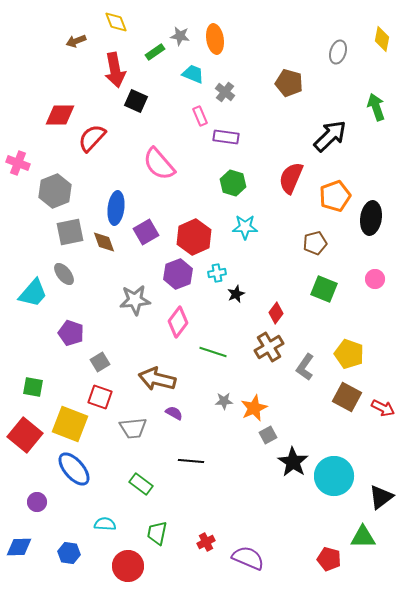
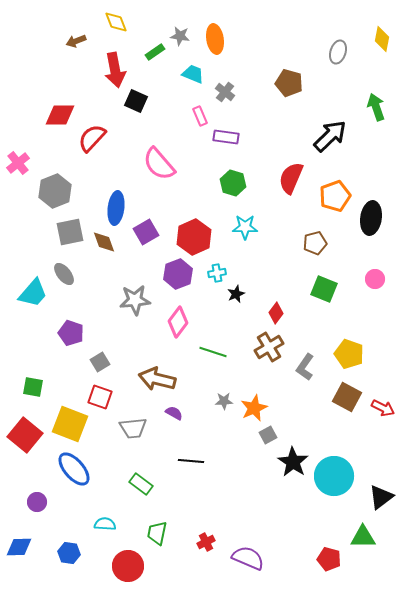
pink cross at (18, 163): rotated 30 degrees clockwise
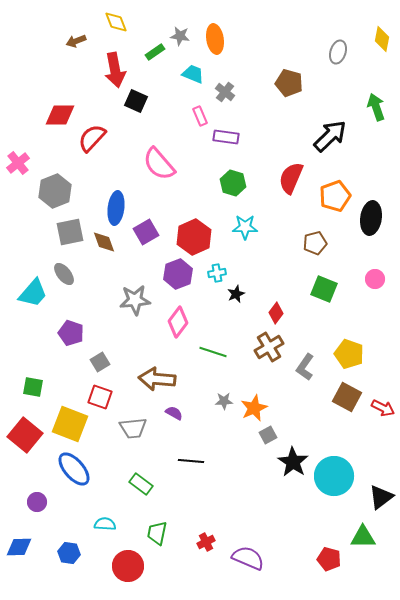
brown arrow at (157, 379): rotated 9 degrees counterclockwise
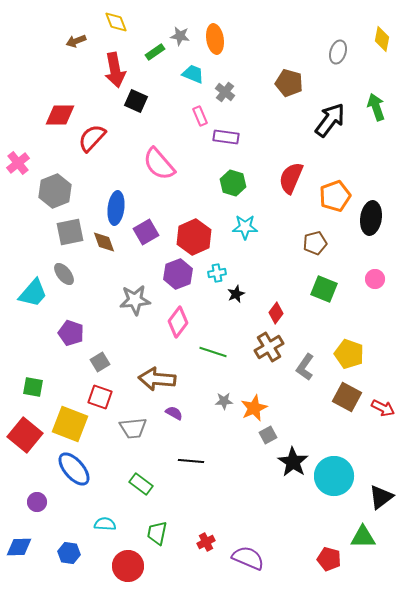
black arrow at (330, 136): moved 16 px up; rotated 9 degrees counterclockwise
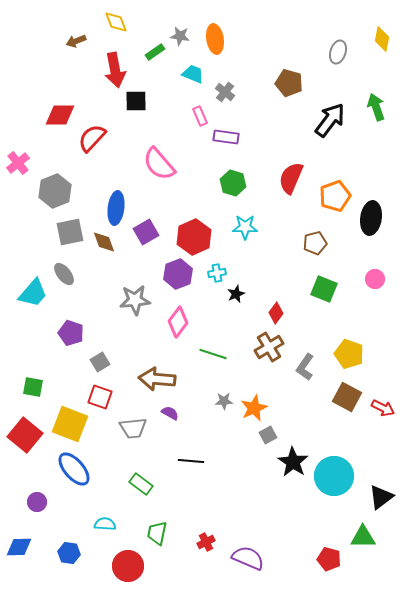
black square at (136, 101): rotated 25 degrees counterclockwise
green line at (213, 352): moved 2 px down
purple semicircle at (174, 413): moved 4 px left
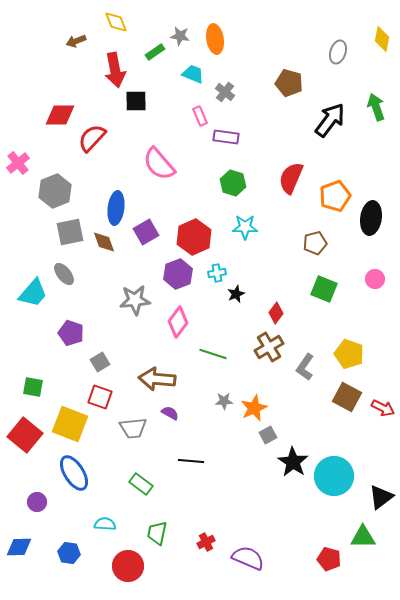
blue ellipse at (74, 469): moved 4 px down; rotated 9 degrees clockwise
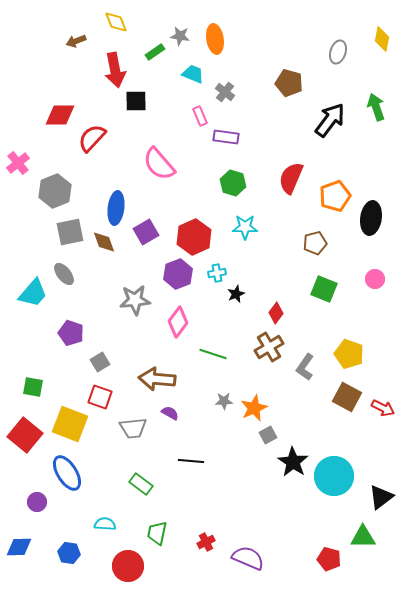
blue ellipse at (74, 473): moved 7 px left
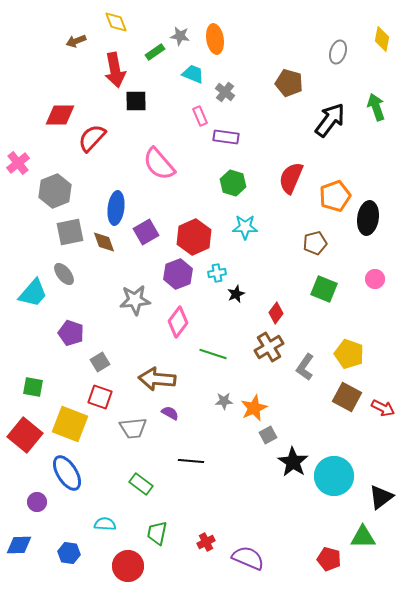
black ellipse at (371, 218): moved 3 px left
blue diamond at (19, 547): moved 2 px up
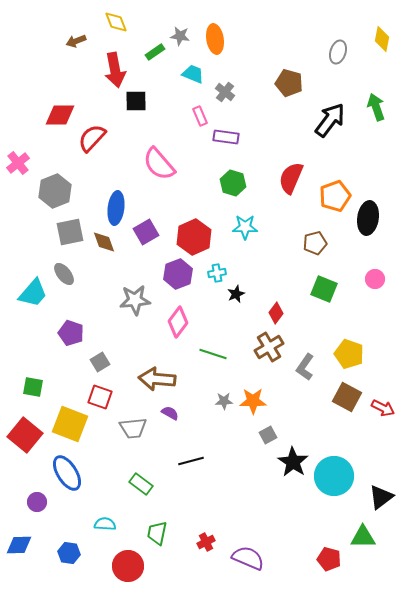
orange star at (254, 408): moved 1 px left, 7 px up; rotated 24 degrees clockwise
black line at (191, 461): rotated 20 degrees counterclockwise
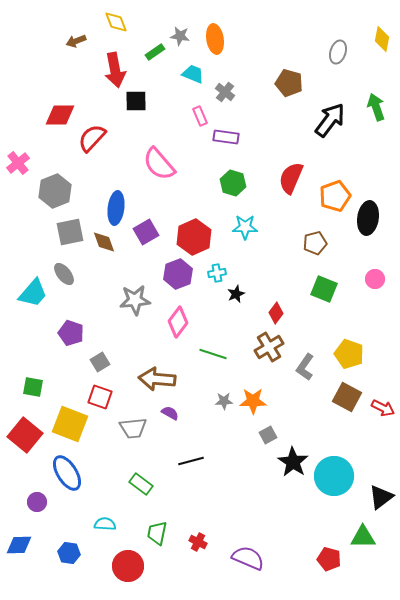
red cross at (206, 542): moved 8 px left; rotated 36 degrees counterclockwise
